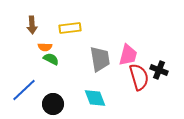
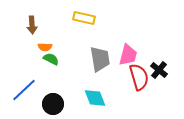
yellow rectangle: moved 14 px right, 10 px up; rotated 20 degrees clockwise
black cross: rotated 18 degrees clockwise
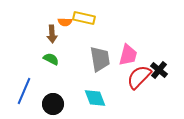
brown arrow: moved 20 px right, 9 px down
orange semicircle: moved 20 px right, 25 px up
red semicircle: rotated 120 degrees counterclockwise
blue line: moved 1 px down; rotated 24 degrees counterclockwise
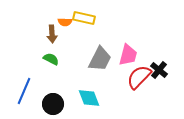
gray trapezoid: rotated 36 degrees clockwise
cyan diamond: moved 6 px left
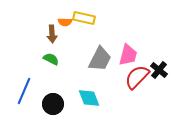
red semicircle: moved 2 px left
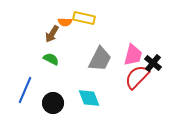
brown arrow: rotated 36 degrees clockwise
pink trapezoid: moved 5 px right
black cross: moved 6 px left, 7 px up
blue line: moved 1 px right, 1 px up
black circle: moved 1 px up
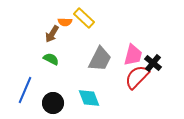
yellow rectangle: rotated 30 degrees clockwise
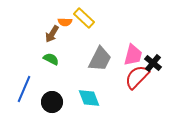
blue line: moved 1 px left, 1 px up
black circle: moved 1 px left, 1 px up
